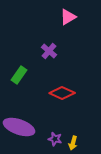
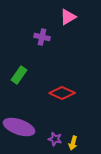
purple cross: moved 7 px left, 14 px up; rotated 28 degrees counterclockwise
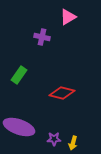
red diamond: rotated 10 degrees counterclockwise
purple star: moved 1 px left; rotated 16 degrees counterclockwise
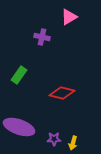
pink triangle: moved 1 px right
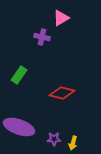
pink triangle: moved 8 px left, 1 px down
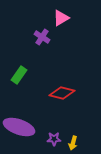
purple cross: rotated 21 degrees clockwise
